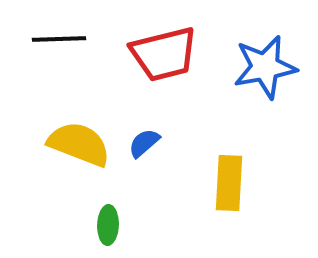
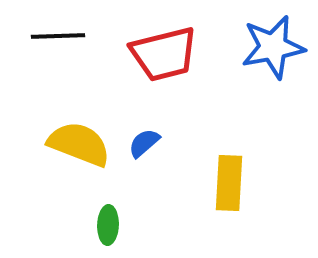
black line: moved 1 px left, 3 px up
blue star: moved 8 px right, 20 px up
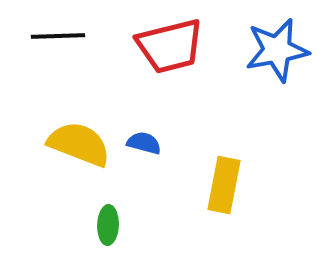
blue star: moved 4 px right, 3 px down
red trapezoid: moved 6 px right, 8 px up
blue semicircle: rotated 56 degrees clockwise
yellow rectangle: moved 5 px left, 2 px down; rotated 8 degrees clockwise
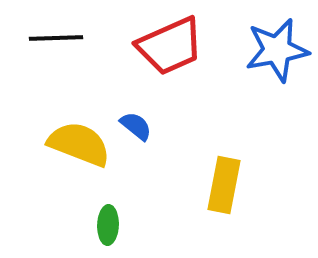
black line: moved 2 px left, 2 px down
red trapezoid: rotated 10 degrees counterclockwise
blue semicircle: moved 8 px left, 17 px up; rotated 24 degrees clockwise
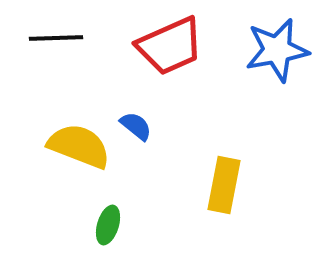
yellow semicircle: moved 2 px down
green ellipse: rotated 15 degrees clockwise
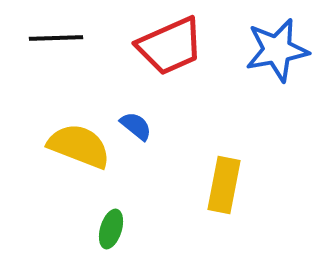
green ellipse: moved 3 px right, 4 px down
